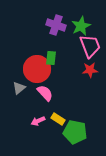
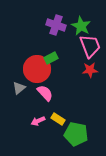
green star: rotated 18 degrees counterclockwise
green rectangle: rotated 56 degrees clockwise
green pentagon: moved 1 px right, 2 px down
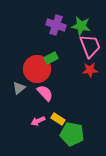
green star: rotated 18 degrees counterclockwise
green pentagon: moved 4 px left
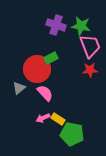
pink arrow: moved 5 px right, 3 px up
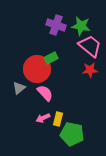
pink trapezoid: rotated 30 degrees counterclockwise
yellow rectangle: rotated 72 degrees clockwise
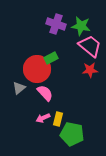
purple cross: moved 1 px up
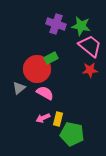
pink semicircle: rotated 18 degrees counterclockwise
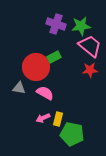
green star: rotated 18 degrees counterclockwise
green rectangle: moved 3 px right, 1 px up
red circle: moved 1 px left, 2 px up
gray triangle: rotated 48 degrees clockwise
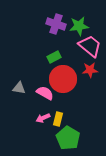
green star: moved 2 px left
red circle: moved 27 px right, 12 px down
green pentagon: moved 4 px left, 4 px down; rotated 20 degrees clockwise
